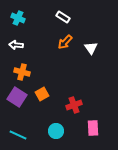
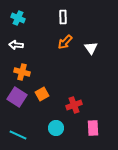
white rectangle: rotated 56 degrees clockwise
cyan circle: moved 3 px up
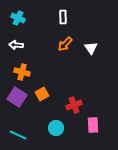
orange arrow: moved 2 px down
pink rectangle: moved 3 px up
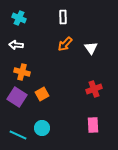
cyan cross: moved 1 px right
red cross: moved 20 px right, 16 px up
cyan circle: moved 14 px left
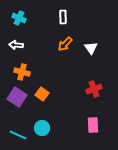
orange square: rotated 24 degrees counterclockwise
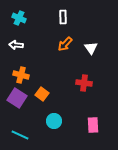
orange cross: moved 1 px left, 3 px down
red cross: moved 10 px left, 6 px up; rotated 28 degrees clockwise
purple square: moved 1 px down
cyan circle: moved 12 px right, 7 px up
cyan line: moved 2 px right
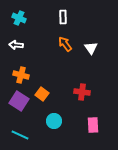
orange arrow: rotated 98 degrees clockwise
red cross: moved 2 px left, 9 px down
purple square: moved 2 px right, 3 px down
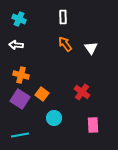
cyan cross: moved 1 px down
red cross: rotated 28 degrees clockwise
purple square: moved 1 px right, 2 px up
cyan circle: moved 3 px up
cyan line: rotated 36 degrees counterclockwise
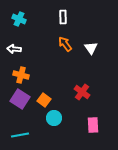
white arrow: moved 2 px left, 4 px down
orange square: moved 2 px right, 6 px down
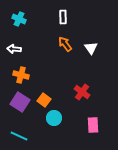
purple square: moved 3 px down
cyan line: moved 1 px left, 1 px down; rotated 36 degrees clockwise
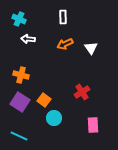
orange arrow: rotated 77 degrees counterclockwise
white arrow: moved 14 px right, 10 px up
red cross: rotated 21 degrees clockwise
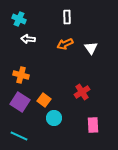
white rectangle: moved 4 px right
